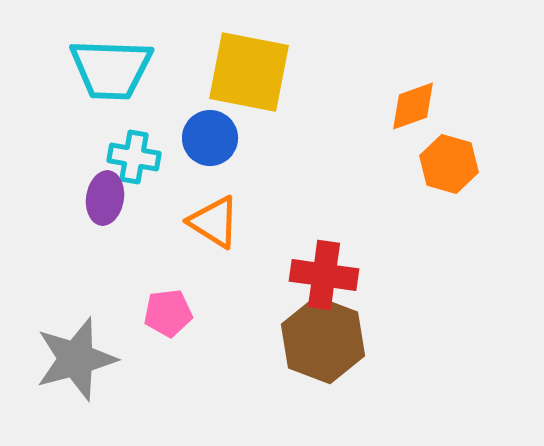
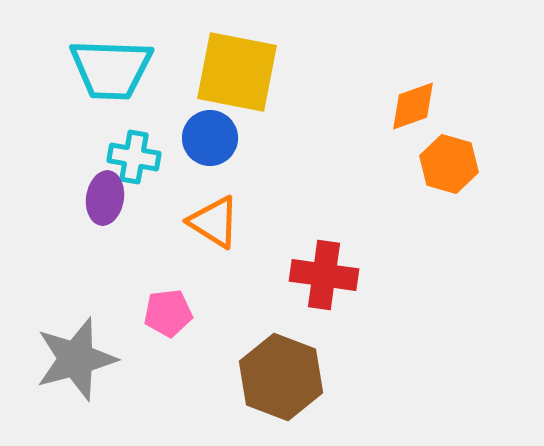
yellow square: moved 12 px left
brown hexagon: moved 42 px left, 37 px down
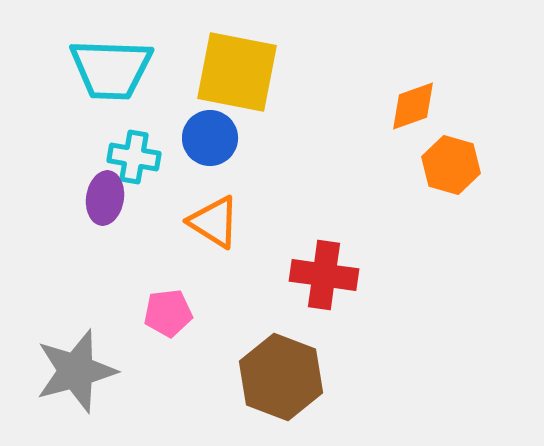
orange hexagon: moved 2 px right, 1 px down
gray star: moved 12 px down
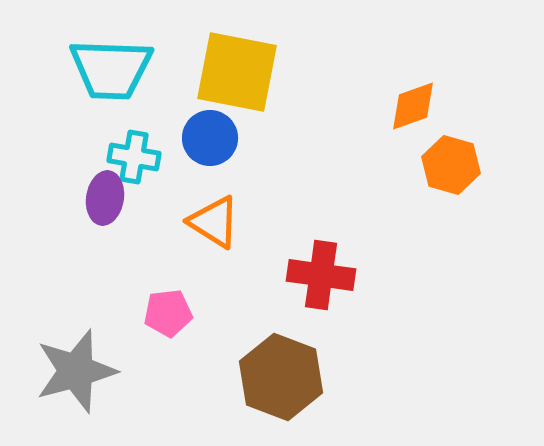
red cross: moved 3 px left
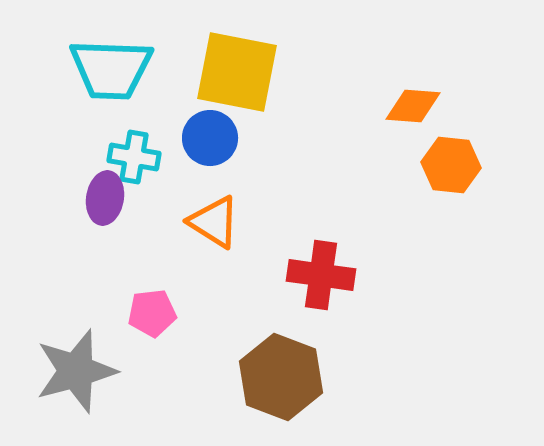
orange diamond: rotated 24 degrees clockwise
orange hexagon: rotated 10 degrees counterclockwise
pink pentagon: moved 16 px left
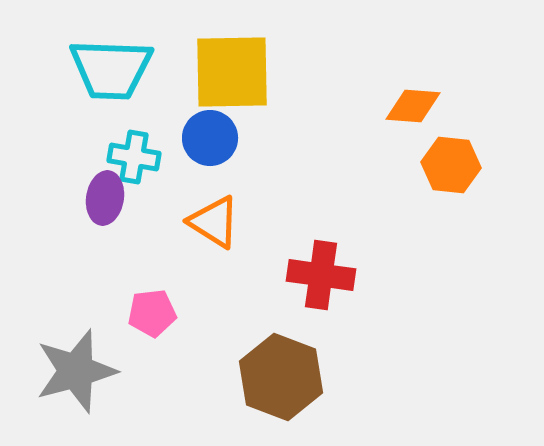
yellow square: moved 5 px left; rotated 12 degrees counterclockwise
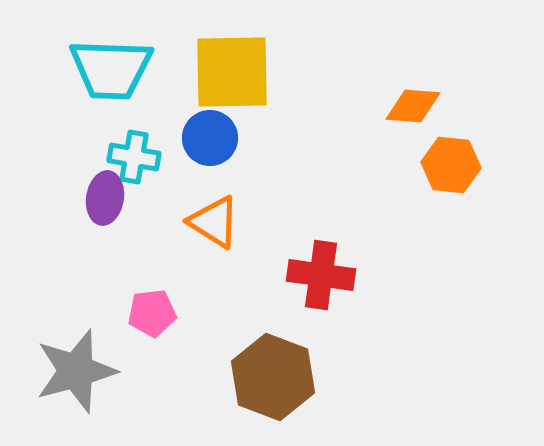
brown hexagon: moved 8 px left
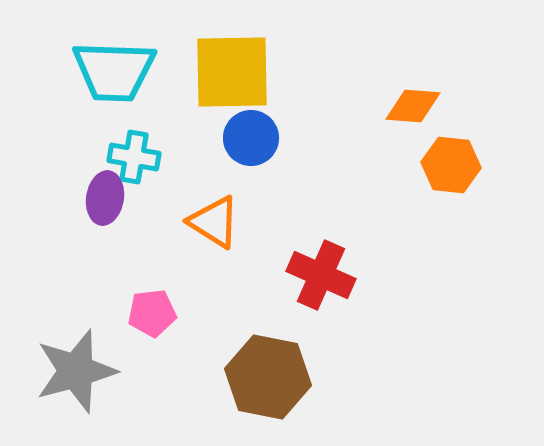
cyan trapezoid: moved 3 px right, 2 px down
blue circle: moved 41 px right
red cross: rotated 16 degrees clockwise
brown hexagon: moved 5 px left; rotated 10 degrees counterclockwise
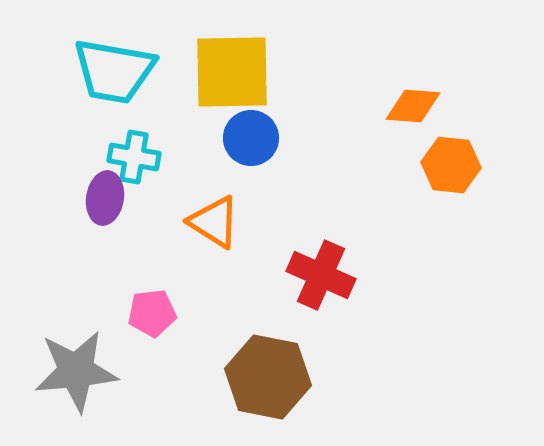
cyan trapezoid: rotated 8 degrees clockwise
gray star: rotated 10 degrees clockwise
